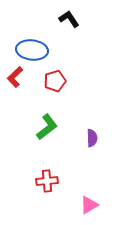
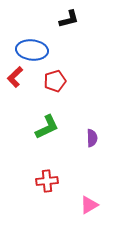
black L-shape: rotated 110 degrees clockwise
green L-shape: rotated 12 degrees clockwise
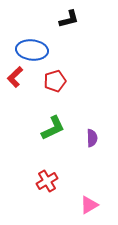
green L-shape: moved 6 px right, 1 px down
red cross: rotated 25 degrees counterclockwise
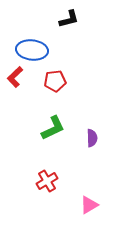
red pentagon: rotated 10 degrees clockwise
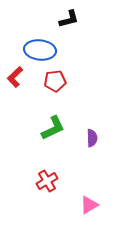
blue ellipse: moved 8 px right
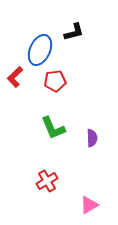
black L-shape: moved 5 px right, 13 px down
blue ellipse: rotated 72 degrees counterclockwise
green L-shape: rotated 92 degrees clockwise
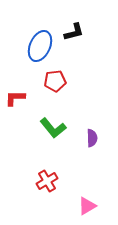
blue ellipse: moved 4 px up
red L-shape: moved 21 px down; rotated 45 degrees clockwise
green L-shape: rotated 16 degrees counterclockwise
pink triangle: moved 2 px left, 1 px down
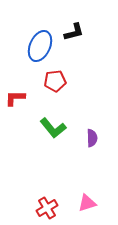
red cross: moved 27 px down
pink triangle: moved 3 px up; rotated 12 degrees clockwise
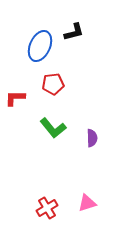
red pentagon: moved 2 px left, 3 px down
